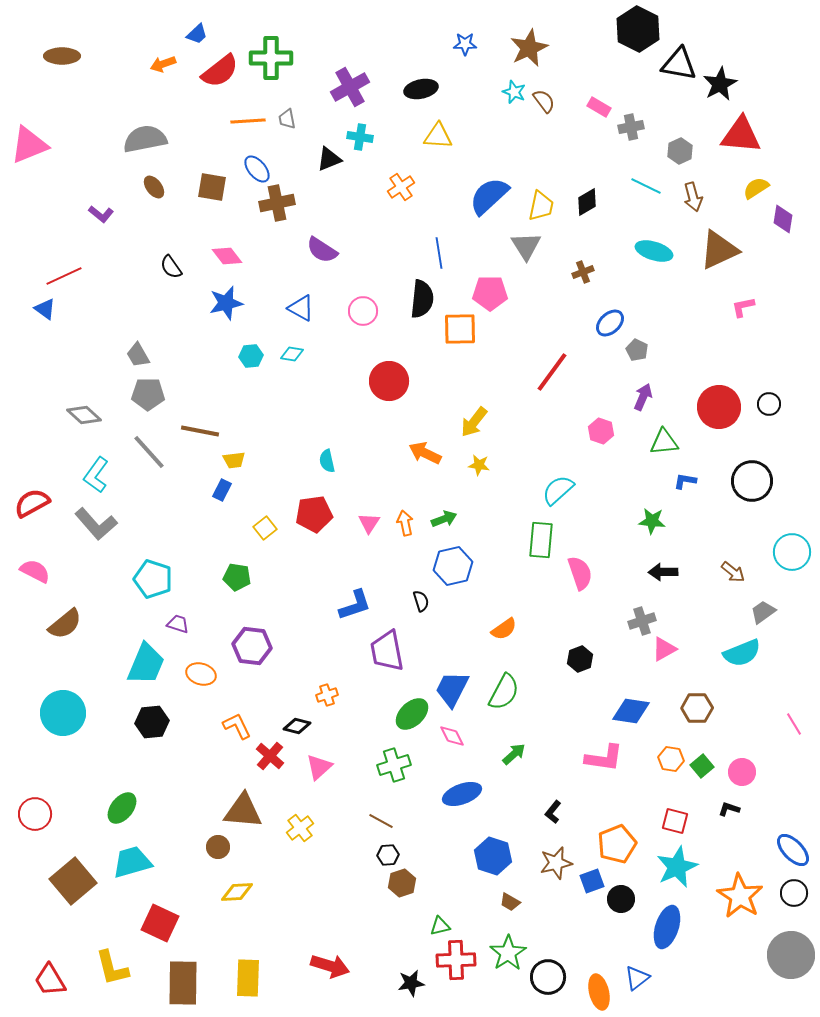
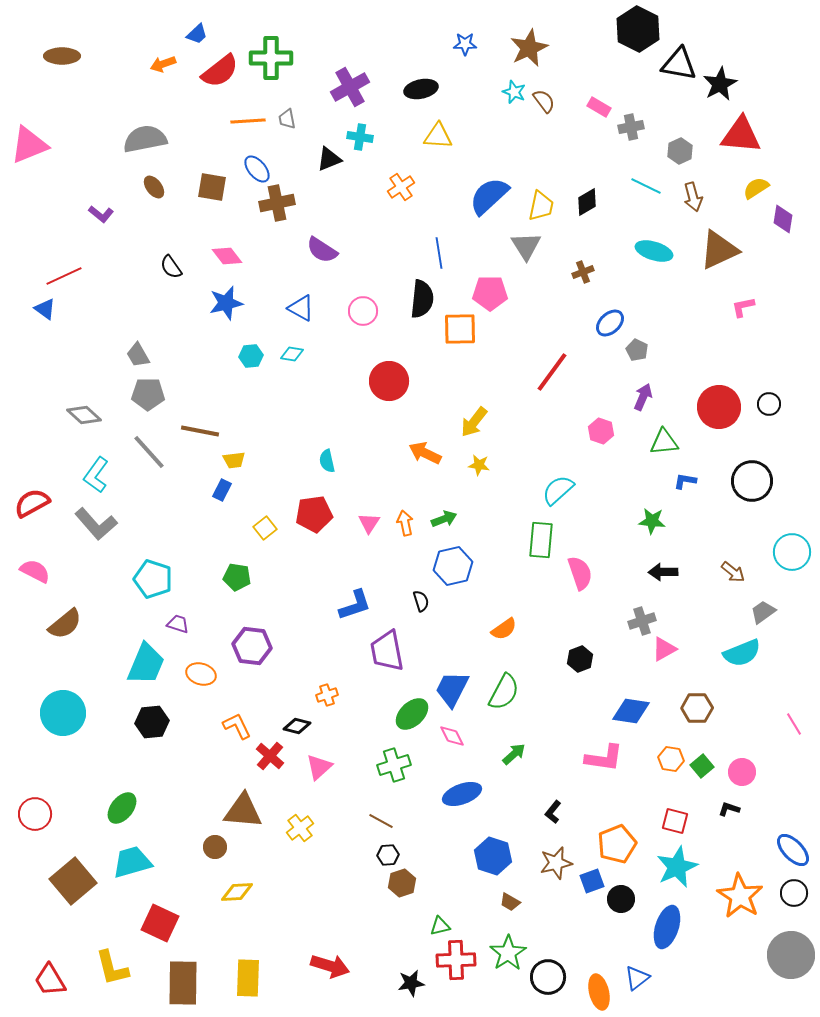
brown circle at (218, 847): moved 3 px left
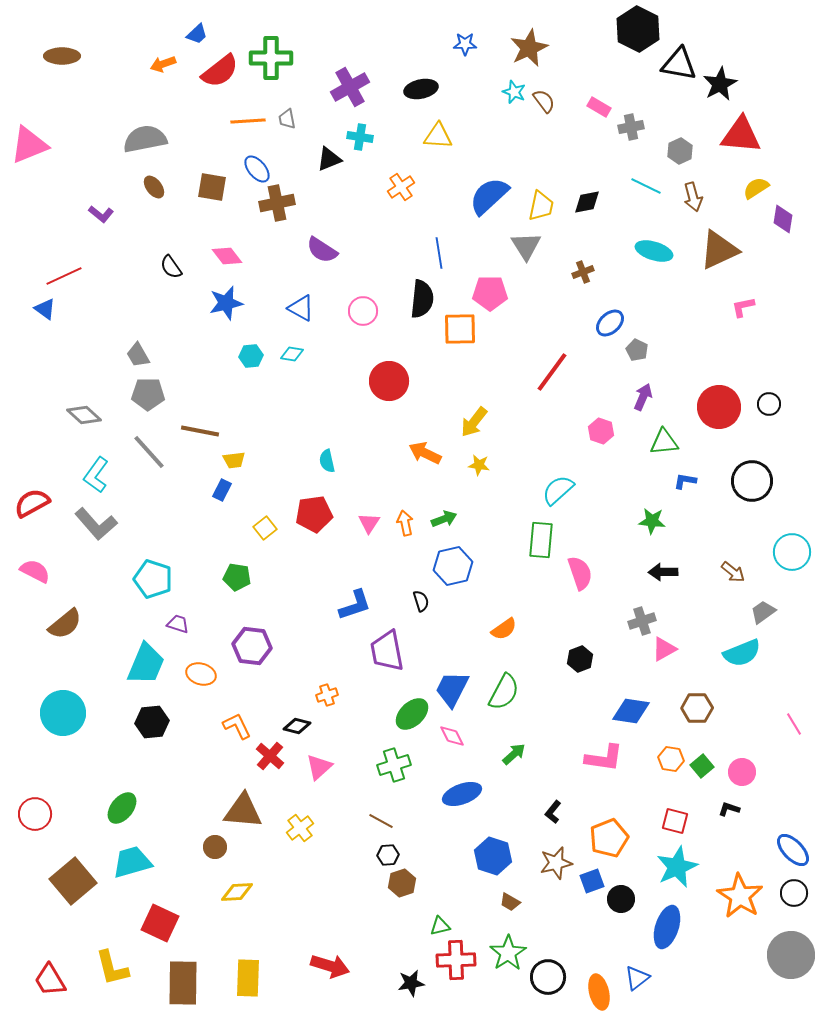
black diamond at (587, 202): rotated 20 degrees clockwise
orange pentagon at (617, 844): moved 8 px left, 6 px up
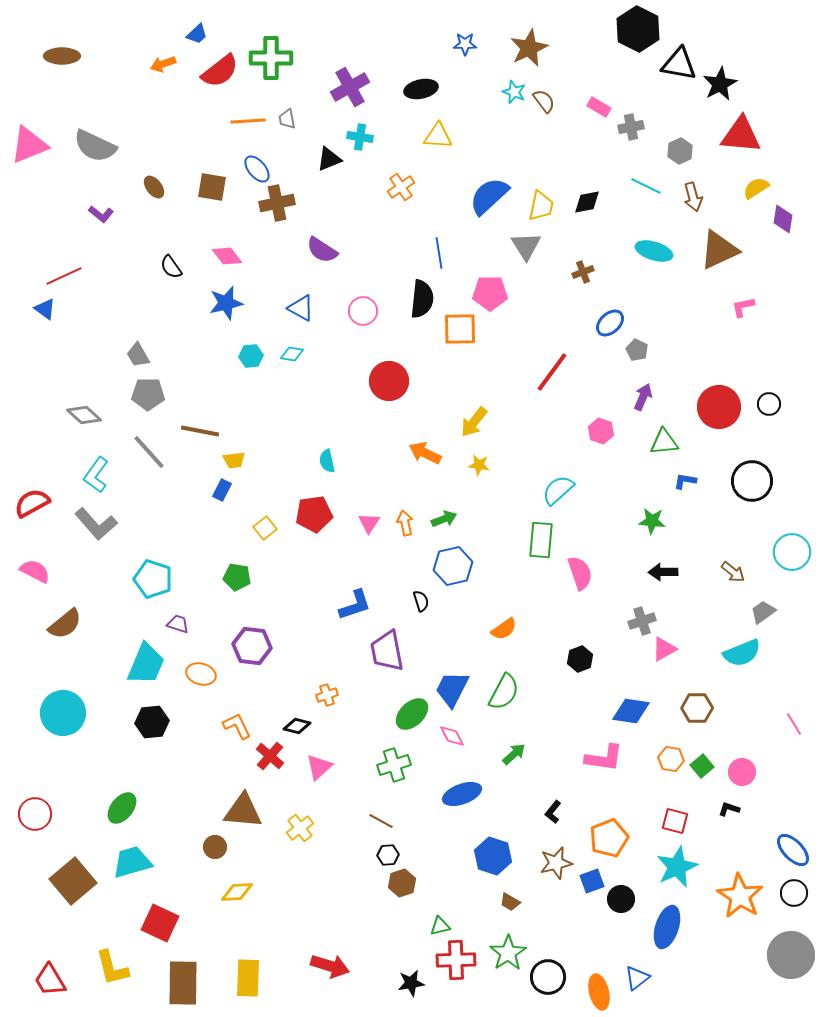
gray semicircle at (145, 139): moved 50 px left, 7 px down; rotated 144 degrees counterclockwise
